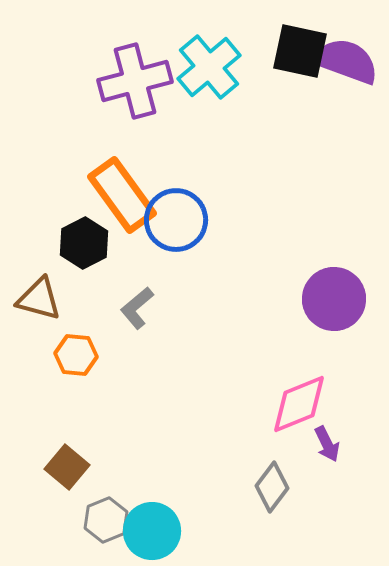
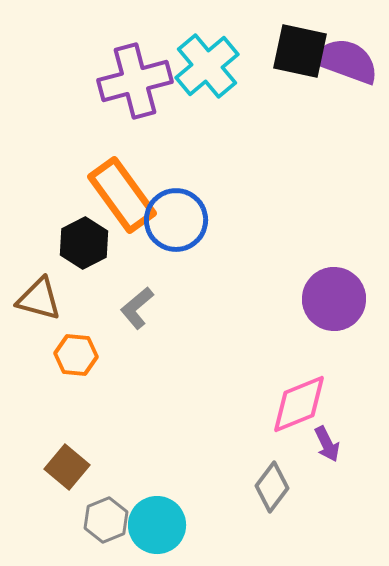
cyan cross: moved 2 px left, 1 px up
cyan circle: moved 5 px right, 6 px up
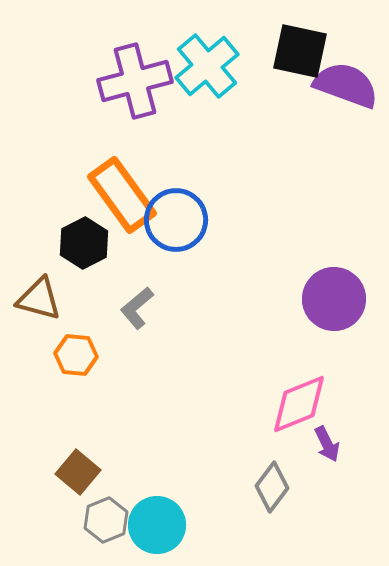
purple semicircle: moved 24 px down
brown square: moved 11 px right, 5 px down
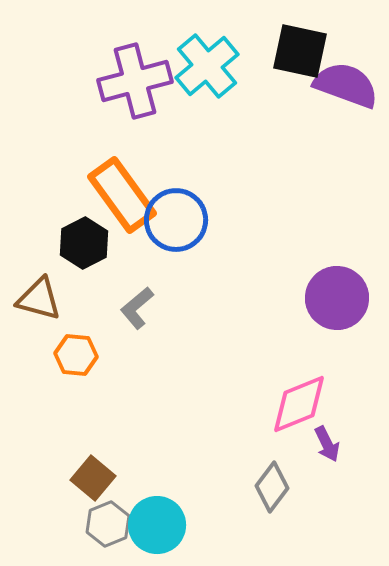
purple circle: moved 3 px right, 1 px up
brown square: moved 15 px right, 6 px down
gray hexagon: moved 2 px right, 4 px down
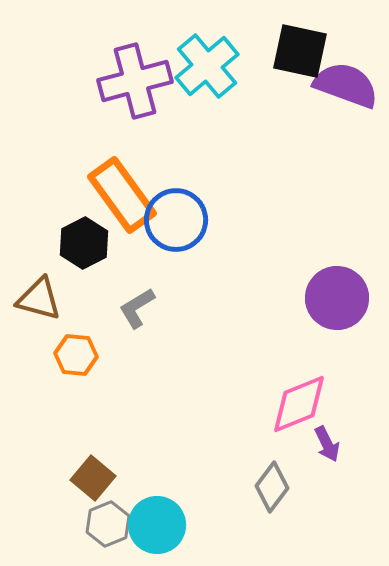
gray L-shape: rotated 9 degrees clockwise
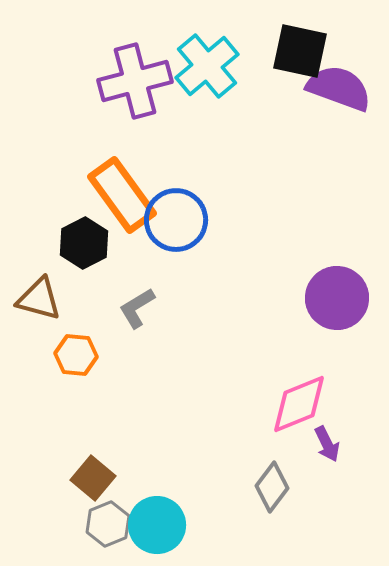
purple semicircle: moved 7 px left, 3 px down
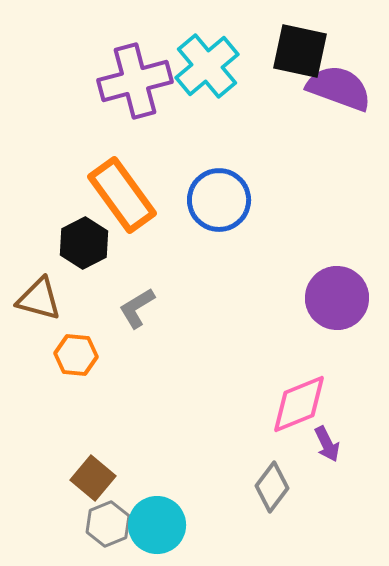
blue circle: moved 43 px right, 20 px up
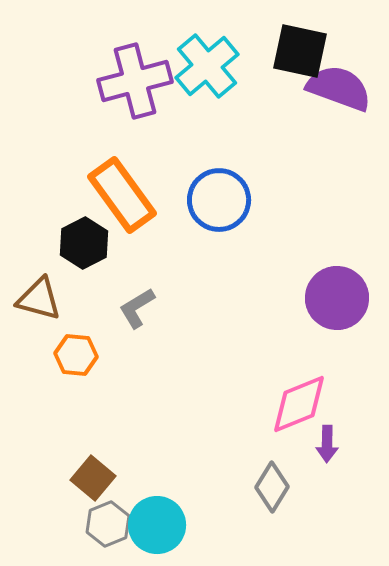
purple arrow: rotated 27 degrees clockwise
gray diamond: rotated 6 degrees counterclockwise
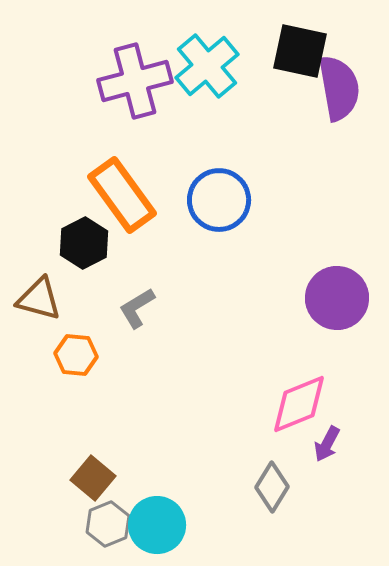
purple semicircle: rotated 60 degrees clockwise
purple arrow: rotated 27 degrees clockwise
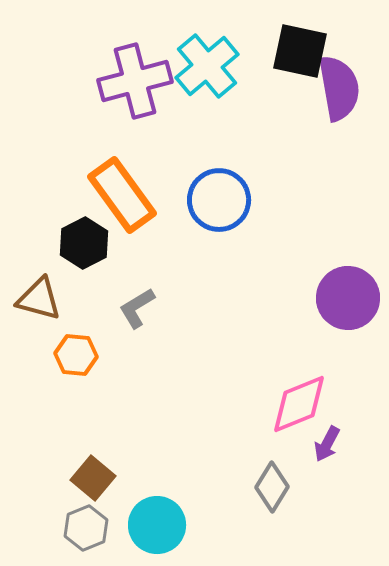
purple circle: moved 11 px right
gray hexagon: moved 22 px left, 4 px down
